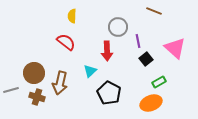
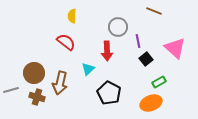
cyan triangle: moved 2 px left, 2 px up
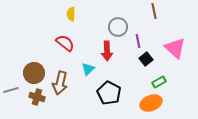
brown line: rotated 56 degrees clockwise
yellow semicircle: moved 1 px left, 2 px up
red semicircle: moved 1 px left, 1 px down
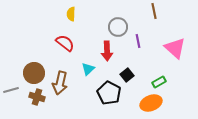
black square: moved 19 px left, 16 px down
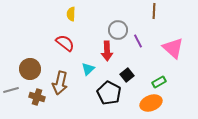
brown line: rotated 14 degrees clockwise
gray circle: moved 3 px down
purple line: rotated 16 degrees counterclockwise
pink triangle: moved 2 px left
brown circle: moved 4 px left, 4 px up
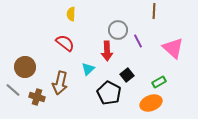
brown circle: moved 5 px left, 2 px up
gray line: moved 2 px right; rotated 56 degrees clockwise
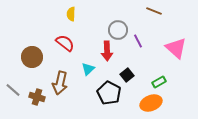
brown line: rotated 70 degrees counterclockwise
pink triangle: moved 3 px right
brown circle: moved 7 px right, 10 px up
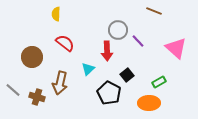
yellow semicircle: moved 15 px left
purple line: rotated 16 degrees counterclockwise
orange ellipse: moved 2 px left; rotated 20 degrees clockwise
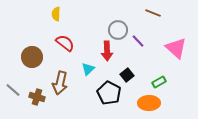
brown line: moved 1 px left, 2 px down
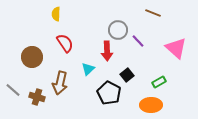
red semicircle: rotated 18 degrees clockwise
orange ellipse: moved 2 px right, 2 px down
